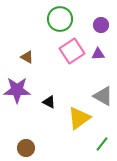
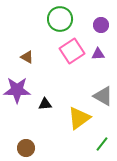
black triangle: moved 4 px left, 2 px down; rotated 32 degrees counterclockwise
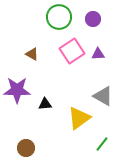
green circle: moved 1 px left, 2 px up
purple circle: moved 8 px left, 6 px up
brown triangle: moved 5 px right, 3 px up
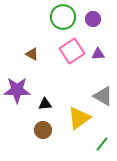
green circle: moved 4 px right
brown circle: moved 17 px right, 18 px up
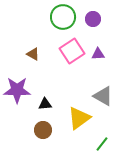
brown triangle: moved 1 px right
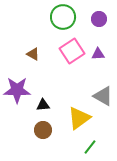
purple circle: moved 6 px right
black triangle: moved 2 px left, 1 px down
green line: moved 12 px left, 3 px down
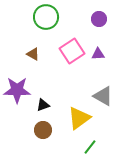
green circle: moved 17 px left
black triangle: rotated 16 degrees counterclockwise
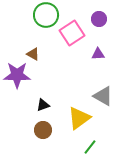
green circle: moved 2 px up
pink square: moved 18 px up
purple star: moved 15 px up
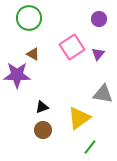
green circle: moved 17 px left, 3 px down
pink square: moved 14 px down
purple triangle: rotated 48 degrees counterclockwise
gray triangle: moved 2 px up; rotated 20 degrees counterclockwise
black triangle: moved 1 px left, 2 px down
